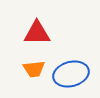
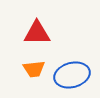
blue ellipse: moved 1 px right, 1 px down
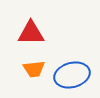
red triangle: moved 6 px left
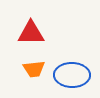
blue ellipse: rotated 16 degrees clockwise
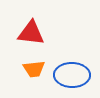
red triangle: rotated 8 degrees clockwise
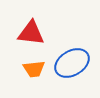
blue ellipse: moved 12 px up; rotated 32 degrees counterclockwise
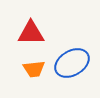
red triangle: rotated 8 degrees counterclockwise
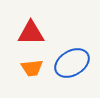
orange trapezoid: moved 2 px left, 1 px up
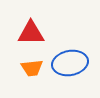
blue ellipse: moved 2 px left; rotated 20 degrees clockwise
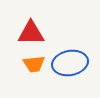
orange trapezoid: moved 2 px right, 4 px up
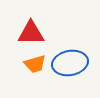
orange trapezoid: moved 1 px right; rotated 10 degrees counterclockwise
